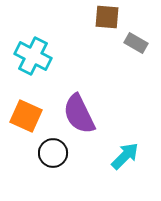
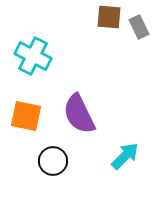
brown square: moved 2 px right
gray rectangle: moved 3 px right, 16 px up; rotated 35 degrees clockwise
orange square: rotated 12 degrees counterclockwise
black circle: moved 8 px down
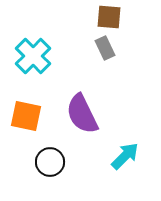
gray rectangle: moved 34 px left, 21 px down
cyan cross: rotated 18 degrees clockwise
purple semicircle: moved 3 px right
black circle: moved 3 px left, 1 px down
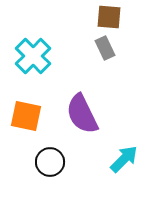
cyan arrow: moved 1 px left, 3 px down
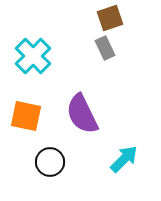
brown square: moved 1 px right, 1 px down; rotated 24 degrees counterclockwise
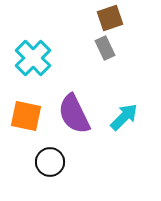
cyan cross: moved 2 px down
purple semicircle: moved 8 px left
cyan arrow: moved 42 px up
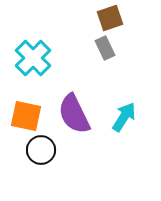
cyan arrow: rotated 12 degrees counterclockwise
black circle: moved 9 px left, 12 px up
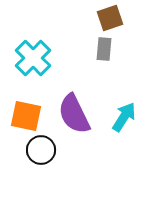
gray rectangle: moved 1 px left, 1 px down; rotated 30 degrees clockwise
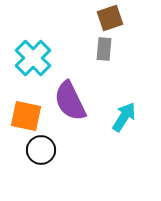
purple semicircle: moved 4 px left, 13 px up
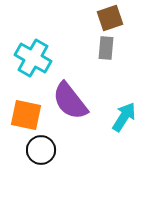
gray rectangle: moved 2 px right, 1 px up
cyan cross: rotated 15 degrees counterclockwise
purple semicircle: rotated 12 degrees counterclockwise
orange square: moved 1 px up
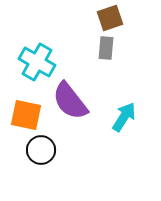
cyan cross: moved 4 px right, 4 px down
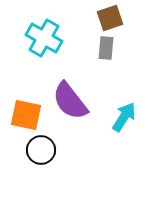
cyan cross: moved 7 px right, 24 px up
